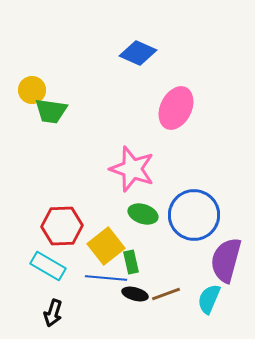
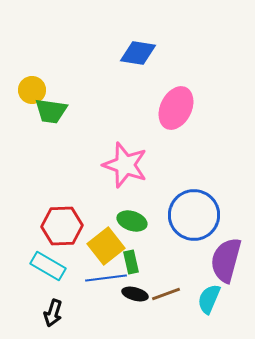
blue diamond: rotated 15 degrees counterclockwise
pink star: moved 7 px left, 4 px up
green ellipse: moved 11 px left, 7 px down
blue line: rotated 12 degrees counterclockwise
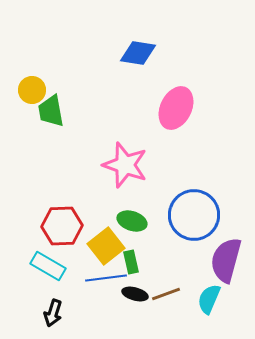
green trapezoid: rotated 72 degrees clockwise
